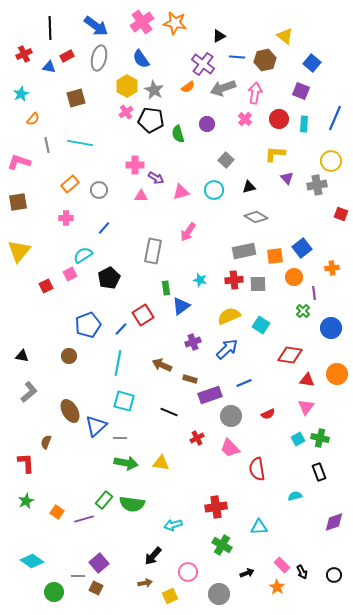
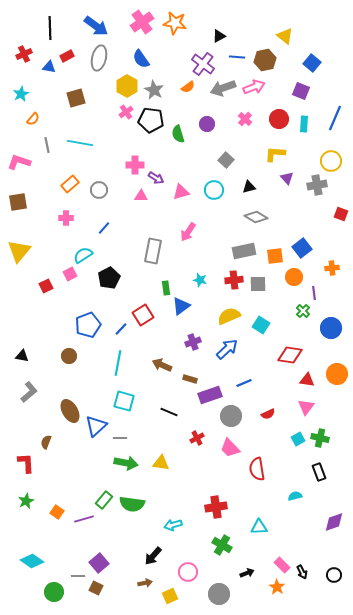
pink arrow at (255, 93): moved 1 px left, 6 px up; rotated 60 degrees clockwise
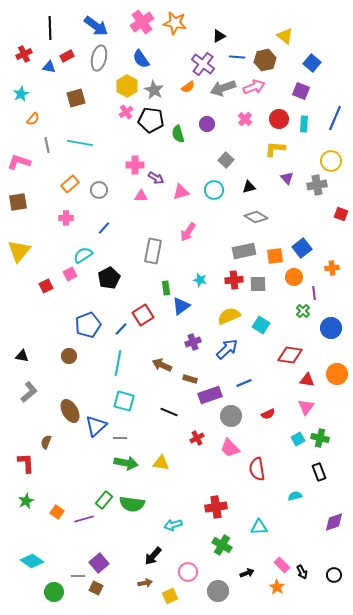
yellow L-shape at (275, 154): moved 5 px up
gray circle at (219, 594): moved 1 px left, 3 px up
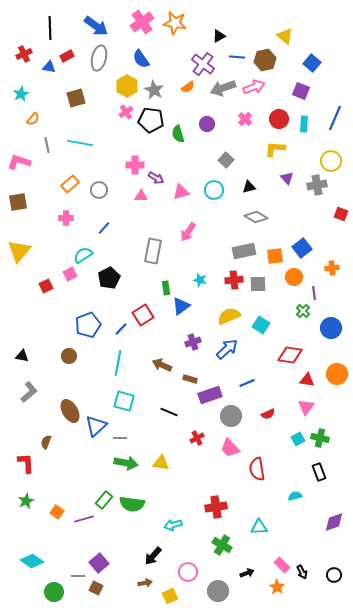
blue line at (244, 383): moved 3 px right
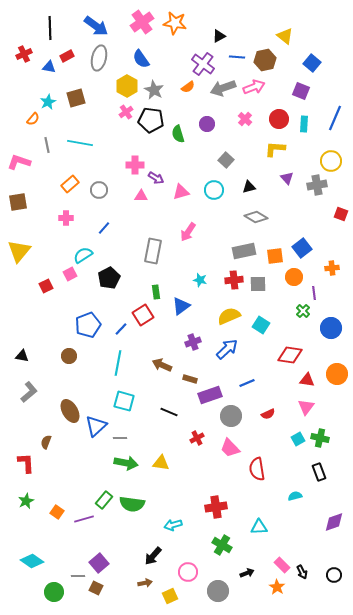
cyan star at (21, 94): moved 27 px right, 8 px down
green rectangle at (166, 288): moved 10 px left, 4 px down
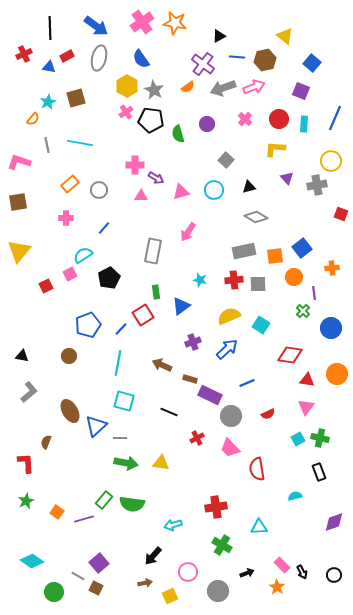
purple rectangle at (210, 395): rotated 45 degrees clockwise
gray line at (78, 576): rotated 32 degrees clockwise
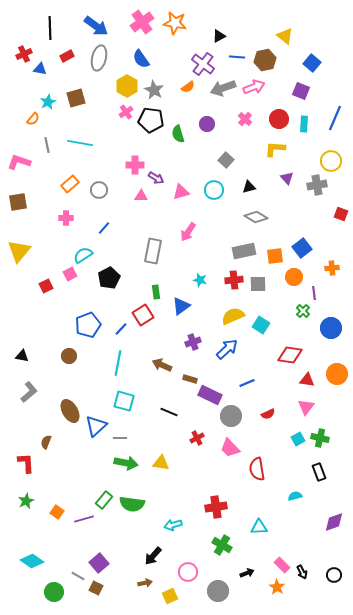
blue triangle at (49, 67): moved 9 px left, 2 px down
yellow semicircle at (229, 316): moved 4 px right
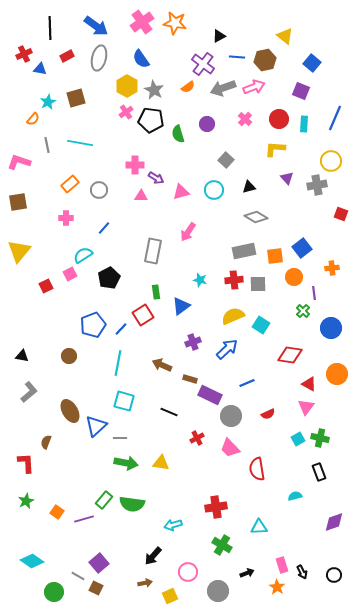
blue pentagon at (88, 325): moved 5 px right
red triangle at (307, 380): moved 2 px right, 4 px down; rotated 21 degrees clockwise
pink rectangle at (282, 565): rotated 28 degrees clockwise
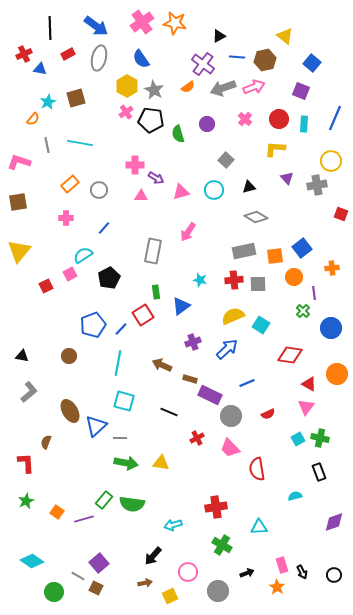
red rectangle at (67, 56): moved 1 px right, 2 px up
